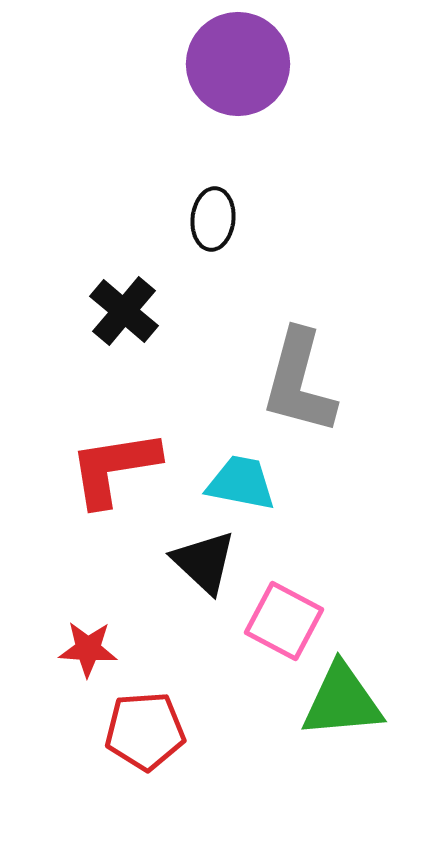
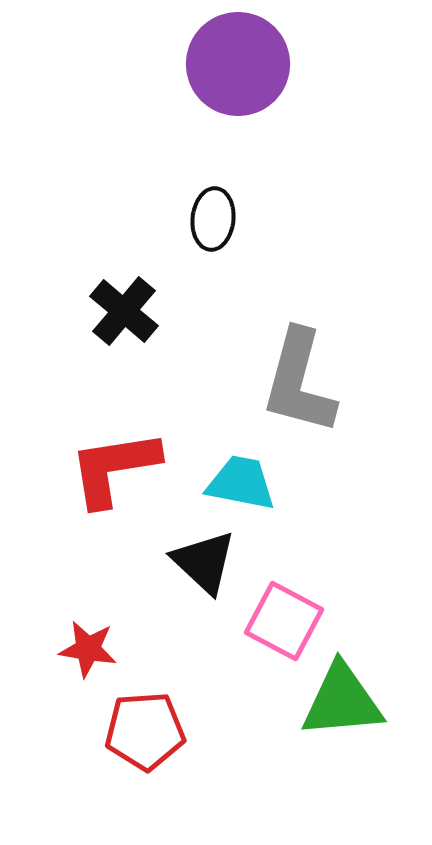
red star: rotated 6 degrees clockwise
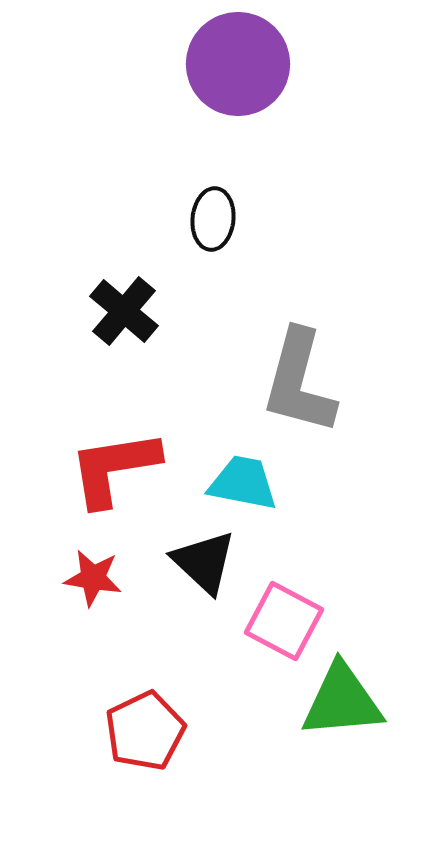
cyan trapezoid: moved 2 px right
red star: moved 5 px right, 71 px up
red pentagon: rotated 22 degrees counterclockwise
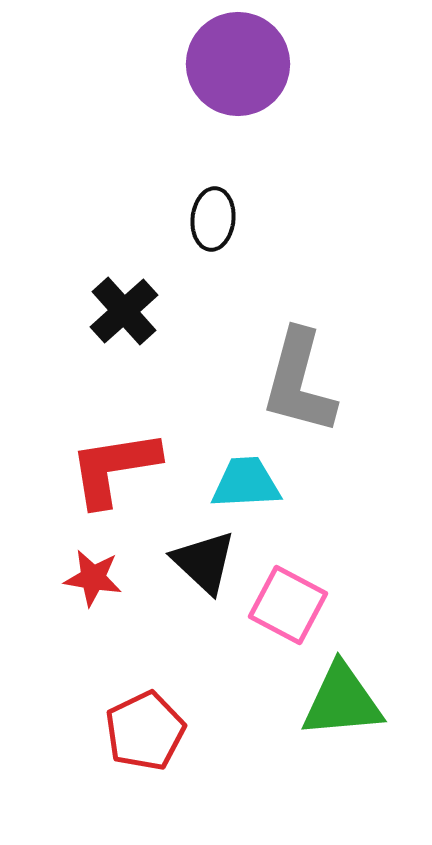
black cross: rotated 8 degrees clockwise
cyan trapezoid: moved 3 px right; rotated 14 degrees counterclockwise
pink square: moved 4 px right, 16 px up
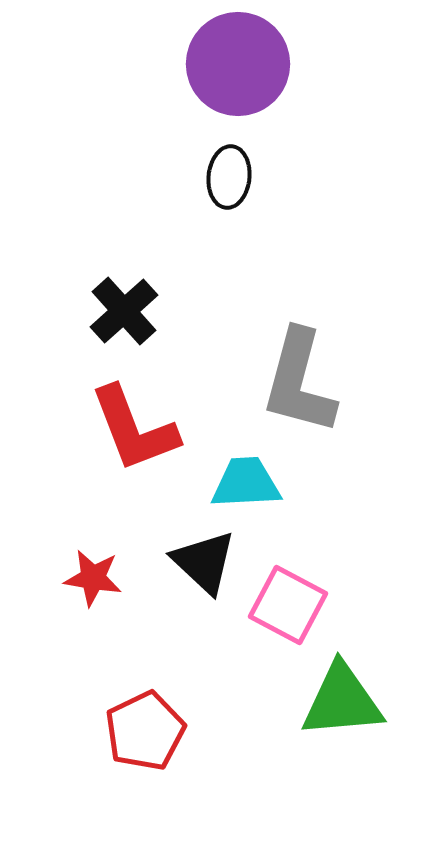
black ellipse: moved 16 px right, 42 px up
red L-shape: moved 20 px right, 39 px up; rotated 102 degrees counterclockwise
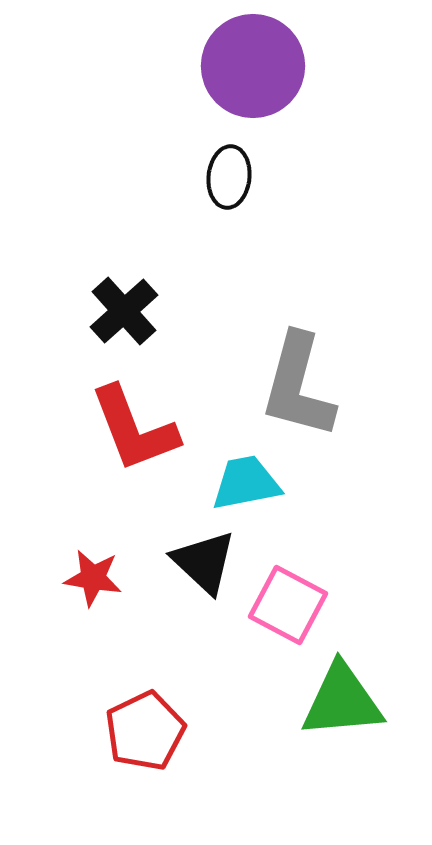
purple circle: moved 15 px right, 2 px down
gray L-shape: moved 1 px left, 4 px down
cyan trapezoid: rotated 8 degrees counterclockwise
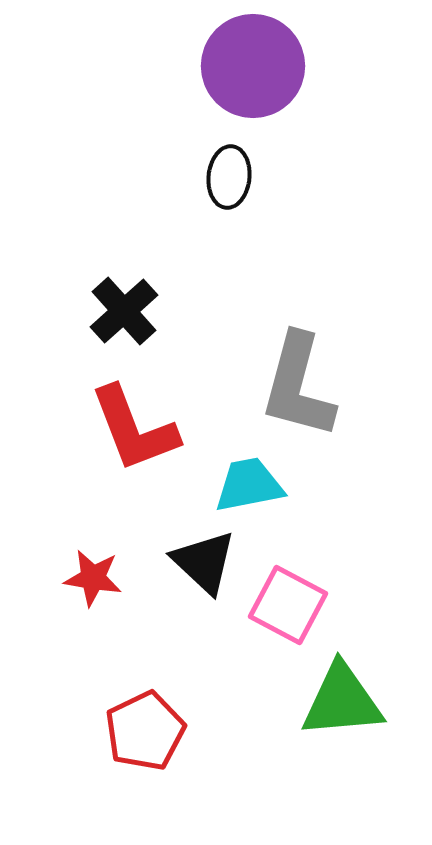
cyan trapezoid: moved 3 px right, 2 px down
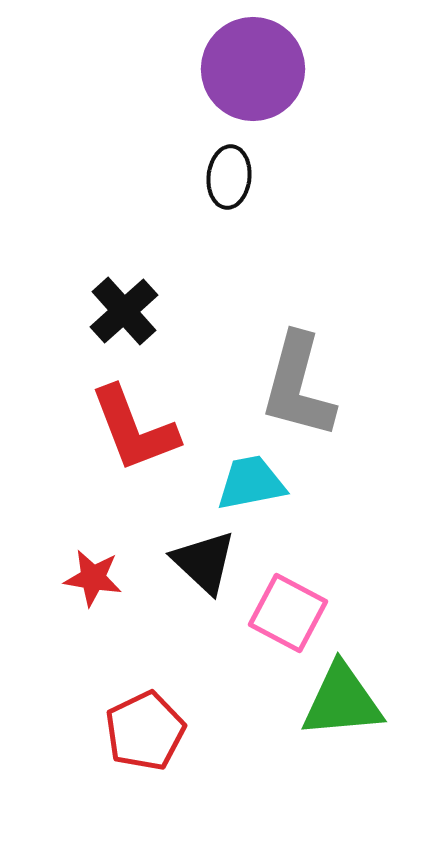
purple circle: moved 3 px down
cyan trapezoid: moved 2 px right, 2 px up
pink square: moved 8 px down
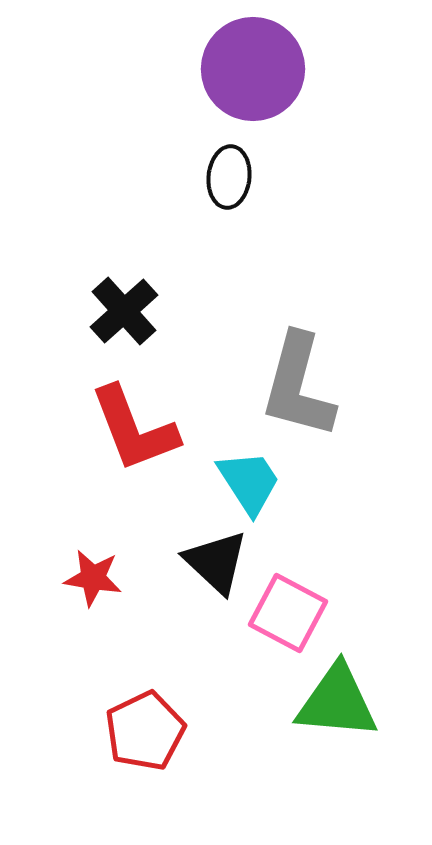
cyan trapezoid: moved 2 px left, 1 px up; rotated 68 degrees clockwise
black triangle: moved 12 px right
green triangle: moved 5 px left, 1 px down; rotated 10 degrees clockwise
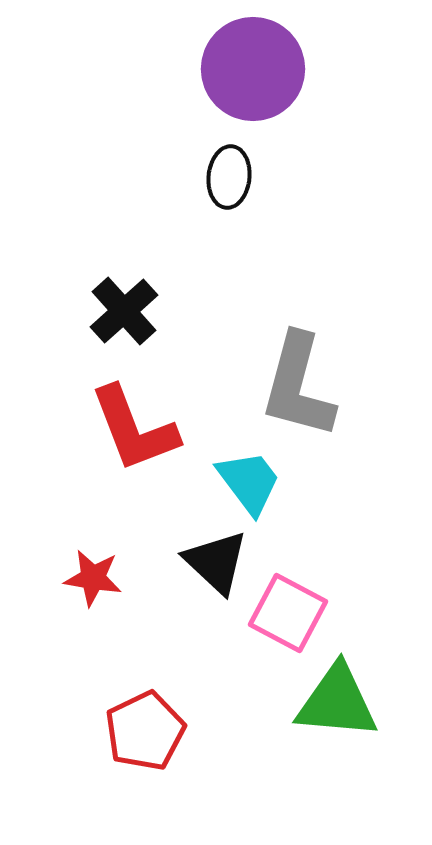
cyan trapezoid: rotated 4 degrees counterclockwise
